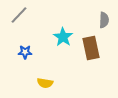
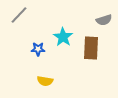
gray semicircle: rotated 70 degrees clockwise
brown rectangle: rotated 15 degrees clockwise
blue star: moved 13 px right, 3 px up
yellow semicircle: moved 2 px up
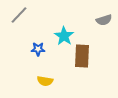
cyan star: moved 1 px right, 1 px up
brown rectangle: moved 9 px left, 8 px down
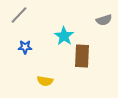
blue star: moved 13 px left, 2 px up
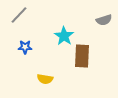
yellow semicircle: moved 2 px up
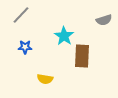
gray line: moved 2 px right
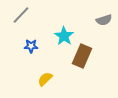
blue star: moved 6 px right, 1 px up
brown rectangle: rotated 20 degrees clockwise
yellow semicircle: rotated 126 degrees clockwise
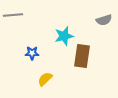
gray line: moved 8 px left; rotated 42 degrees clockwise
cyan star: rotated 24 degrees clockwise
blue star: moved 1 px right, 7 px down
brown rectangle: rotated 15 degrees counterclockwise
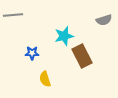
brown rectangle: rotated 35 degrees counterclockwise
yellow semicircle: rotated 63 degrees counterclockwise
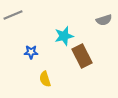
gray line: rotated 18 degrees counterclockwise
blue star: moved 1 px left, 1 px up
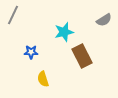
gray line: rotated 42 degrees counterclockwise
gray semicircle: rotated 14 degrees counterclockwise
cyan star: moved 4 px up
yellow semicircle: moved 2 px left
